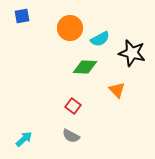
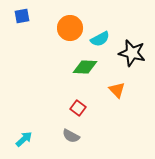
red square: moved 5 px right, 2 px down
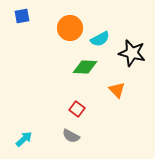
red square: moved 1 px left, 1 px down
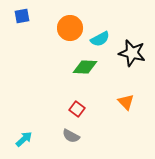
orange triangle: moved 9 px right, 12 px down
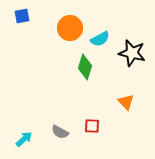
green diamond: rotated 75 degrees counterclockwise
red square: moved 15 px right, 17 px down; rotated 35 degrees counterclockwise
gray semicircle: moved 11 px left, 4 px up
